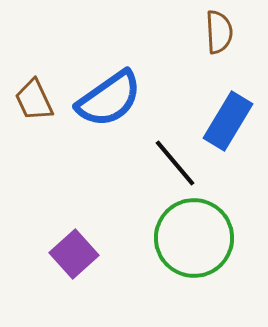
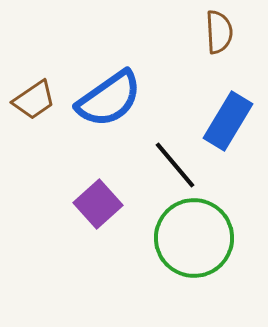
brown trapezoid: rotated 99 degrees counterclockwise
black line: moved 2 px down
purple square: moved 24 px right, 50 px up
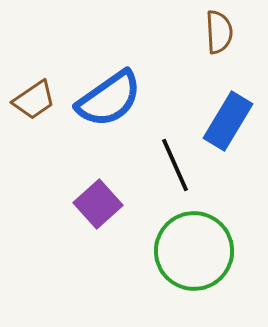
black line: rotated 16 degrees clockwise
green circle: moved 13 px down
